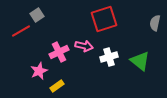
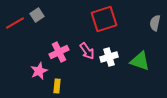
red line: moved 6 px left, 8 px up
pink arrow: moved 3 px right, 5 px down; rotated 42 degrees clockwise
green triangle: rotated 20 degrees counterclockwise
yellow rectangle: rotated 48 degrees counterclockwise
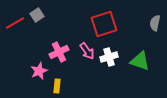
red square: moved 5 px down
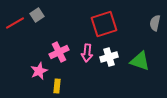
pink arrow: moved 2 px down; rotated 42 degrees clockwise
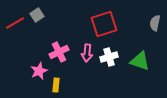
yellow rectangle: moved 1 px left, 1 px up
